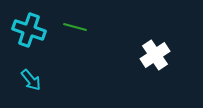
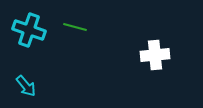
white cross: rotated 28 degrees clockwise
cyan arrow: moved 5 px left, 6 px down
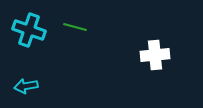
cyan arrow: rotated 120 degrees clockwise
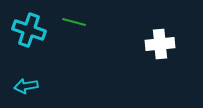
green line: moved 1 px left, 5 px up
white cross: moved 5 px right, 11 px up
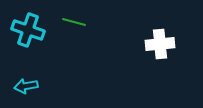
cyan cross: moved 1 px left
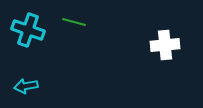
white cross: moved 5 px right, 1 px down
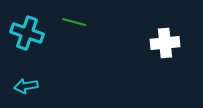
cyan cross: moved 1 px left, 3 px down
white cross: moved 2 px up
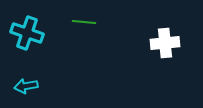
green line: moved 10 px right; rotated 10 degrees counterclockwise
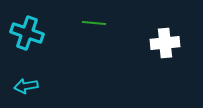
green line: moved 10 px right, 1 px down
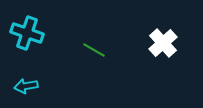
green line: moved 27 px down; rotated 25 degrees clockwise
white cross: moved 2 px left; rotated 36 degrees counterclockwise
